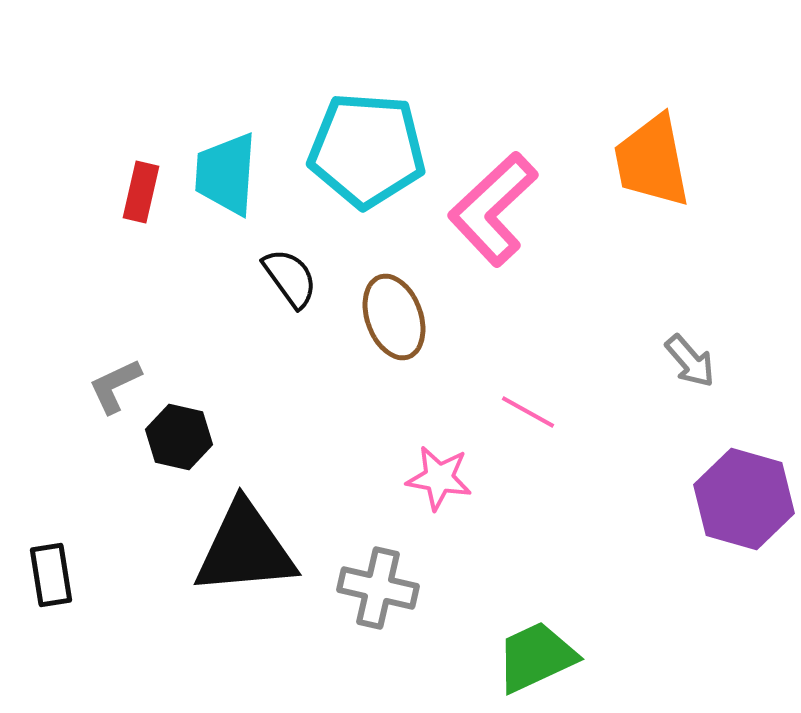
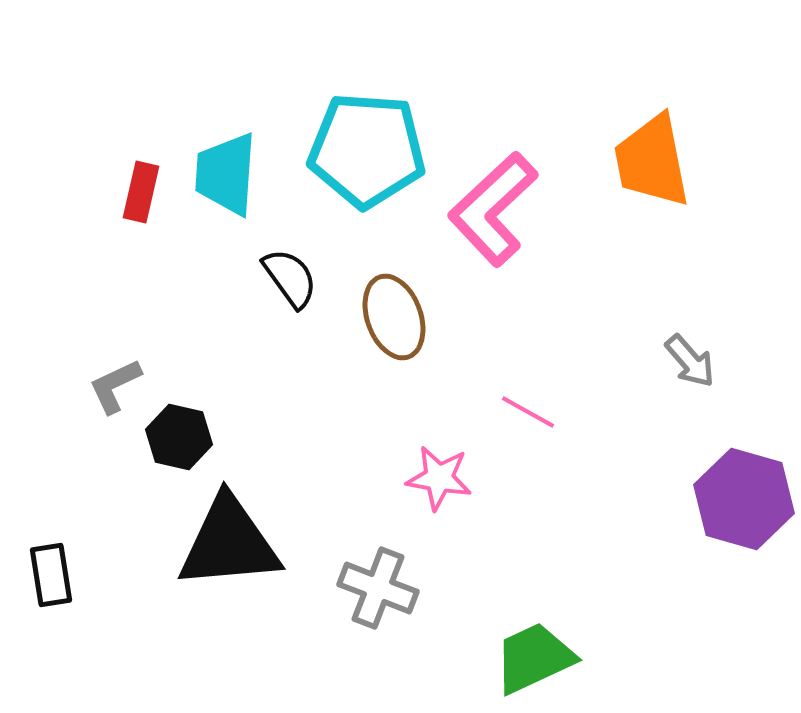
black triangle: moved 16 px left, 6 px up
gray cross: rotated 8 degrees clockwise
green trapezoid: moved 2 px left, 1 px down
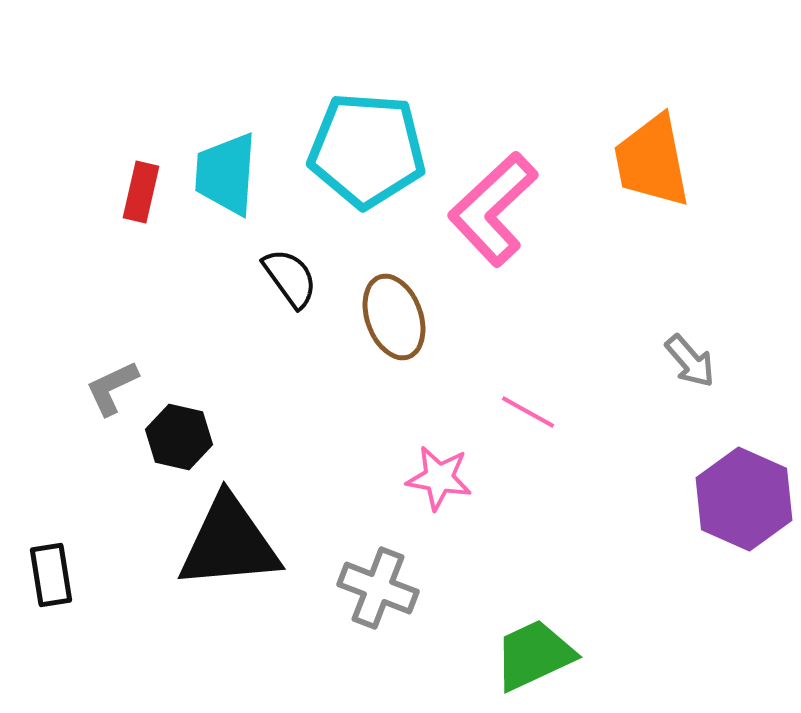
gray L-shape: moved 3 px left, 2 px down
purple hexagon: rotated 8 degrees clockwise
green trapezoid: moved 3 px up
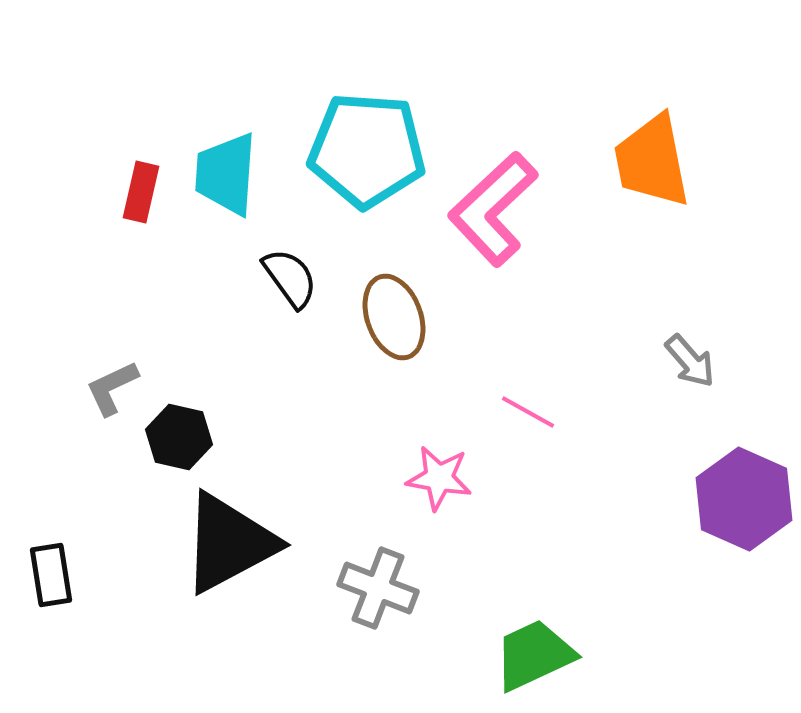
black triangle: rotated 23 degrees counterclockwise
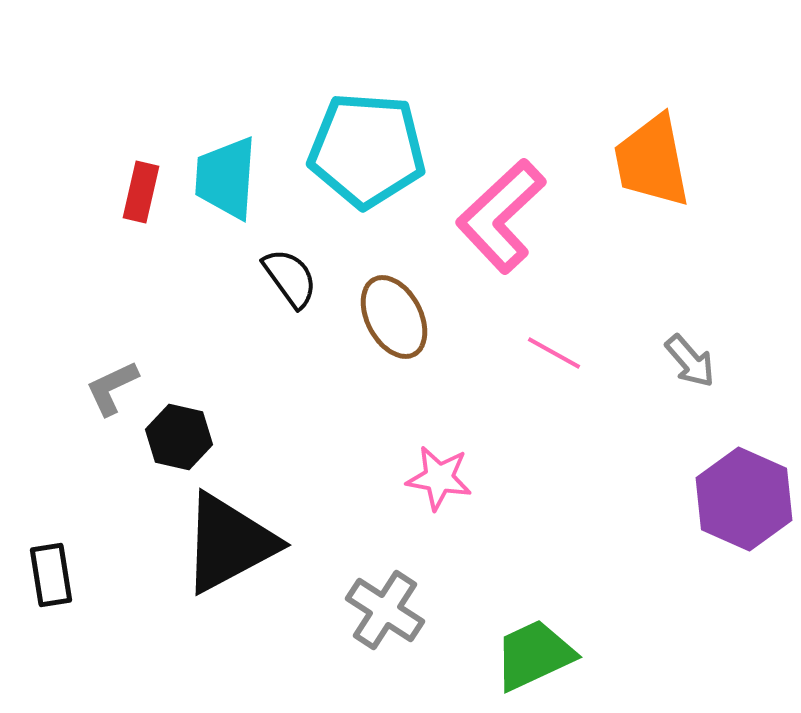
cyan trapezoid: moved 4 px down
pink L-shape: moved 8 px right, 7 px down
brown ellipse: rotated 8 degrees counterclockwise
pink line: moved 26 px right, 59 px up
gray cross: moved 7 px right, 22 px down; rotated 12 degrees clockwise
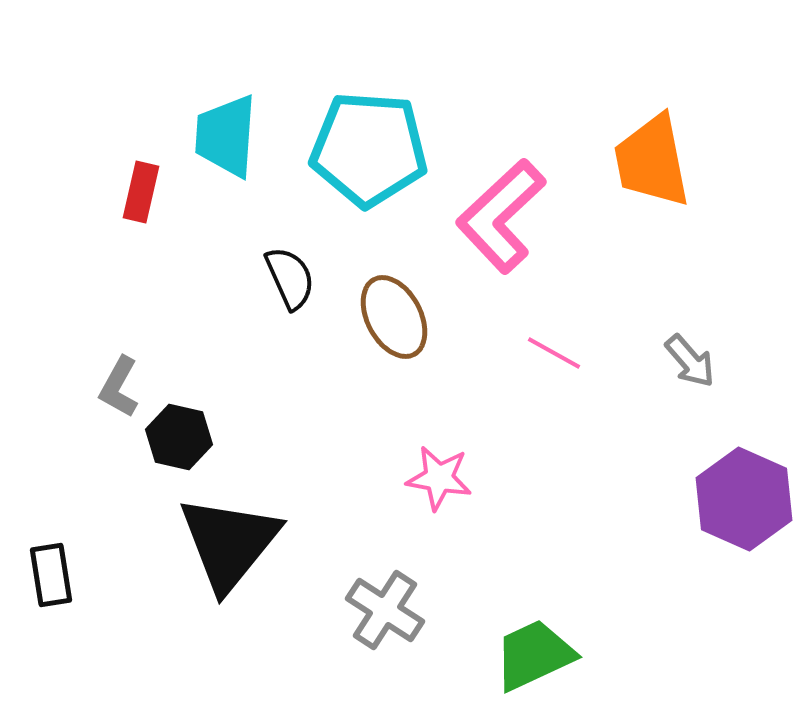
cyan pentagon: moved 2 px right, 1 px up
cyan trapezoid: moved 42 px up
black semicircle: rotated 12 degrees clockwise
gray L-shape: moved 7 px right, 1 px up; rotated 36 degrees counterclockwise
black triangle: rotated 23 degrees counterclockwise
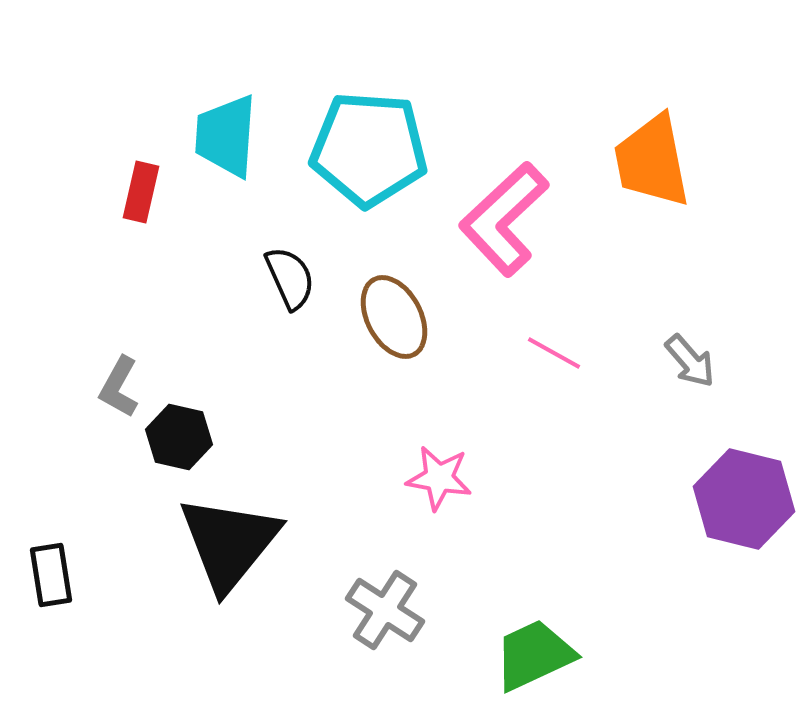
pink L-shape: moved 3 px right, 3 px down
purple hexagon: rotated 10 degrees counterclockwise
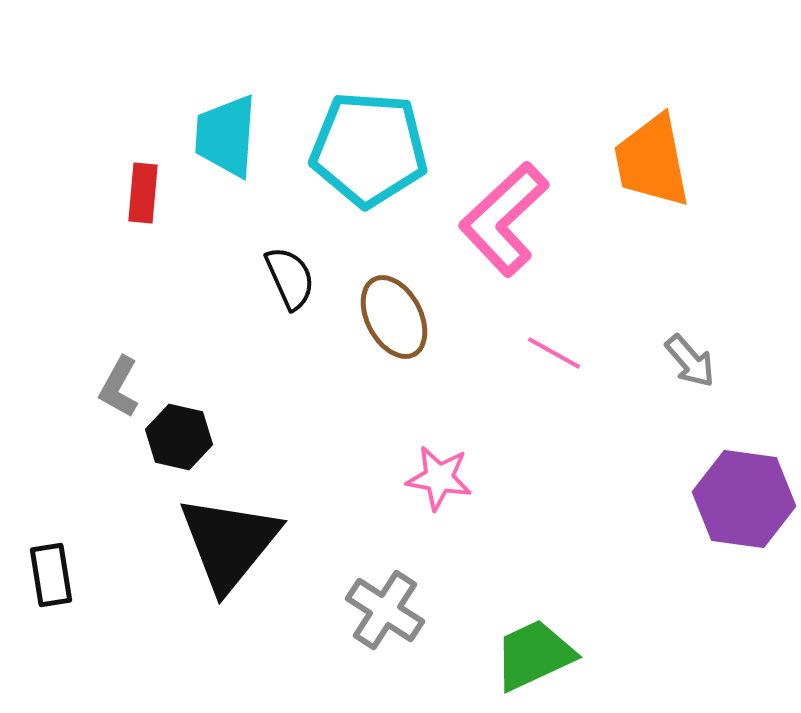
red rectangle: moved 2 px right, 1 px down; rotated 8 degrees counterclockwise
purple hexagon: rotated 6 degrees counterclockwise
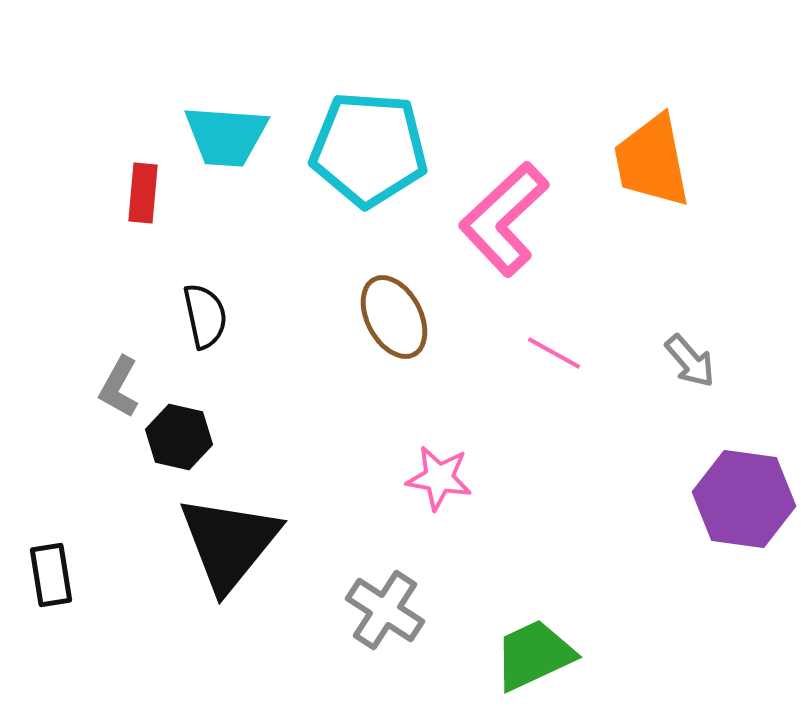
cyan trapezoid: rotated 90 degrees counterclockwise
black semicircle: moved 85 px left, 38 px down; rotated 12 degrees clockwise
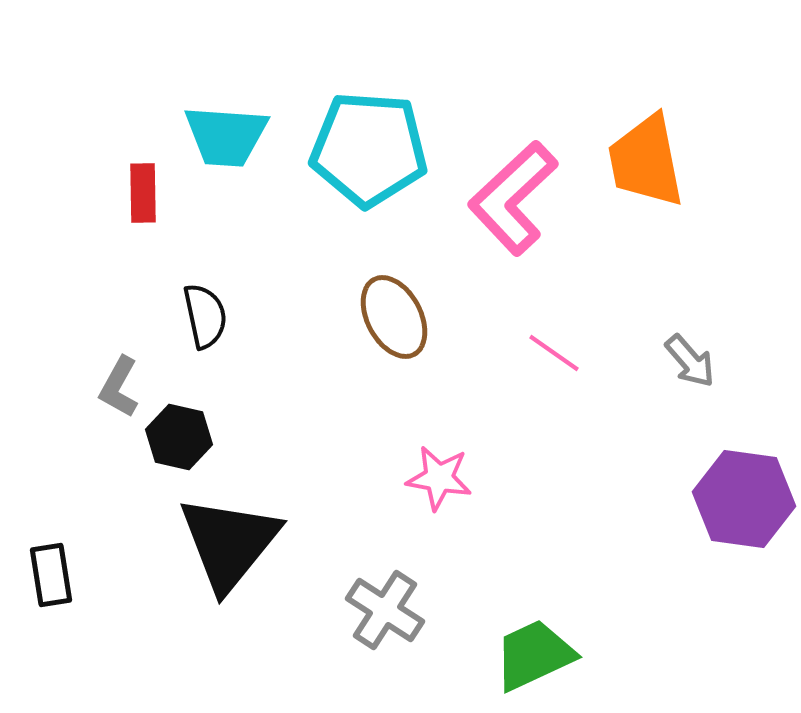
orange trapezoid: moved 6 px left
red rectangle: rotated 6 degrees counterclockwise
pink L-shape: moved 9 px right, 21 px up
pink line: rotated 6 degrees clockwise
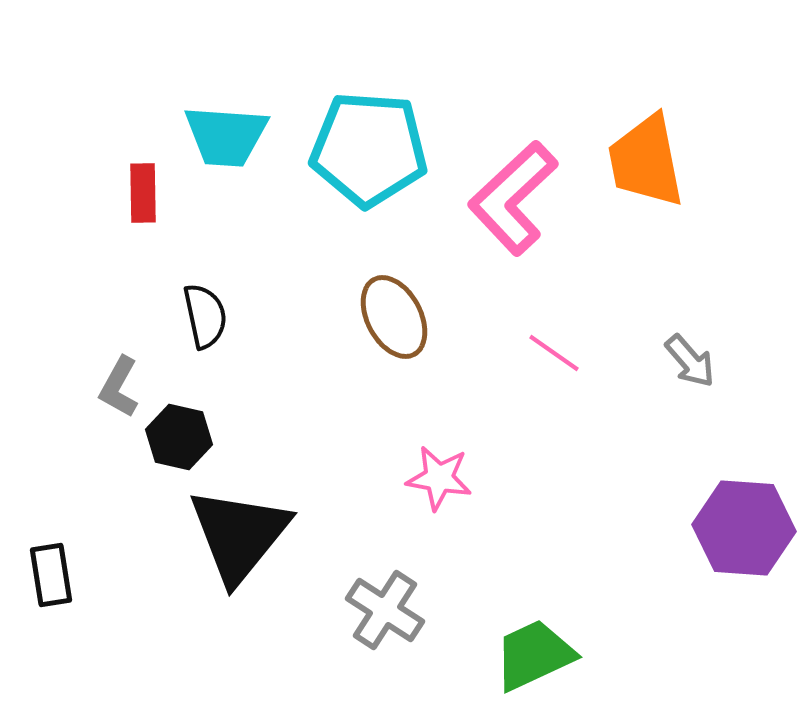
purple hexagon: moved 29 px down; rotated 4 degrees counterclockwise
black triangle: moved 10 px right, 8 px up
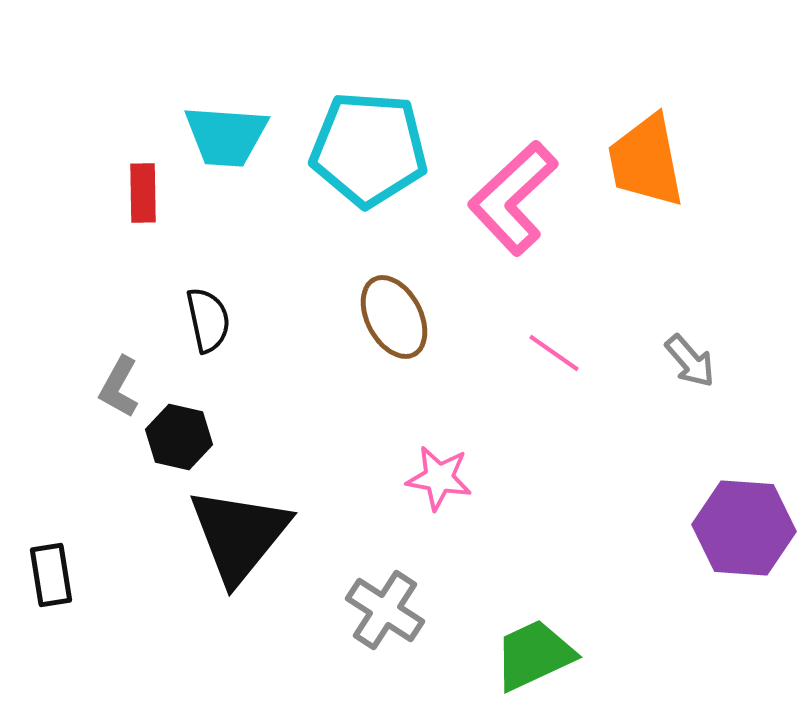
black semicircle: moved 3 px right, 4 px down
